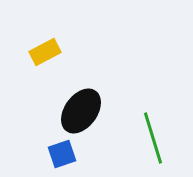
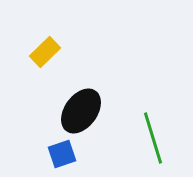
yellow rectangle: rotated 16 degrees counterclockwise
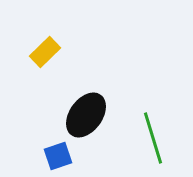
black ellipse: moved 5 px right, 4 px down
blue square: moved 4 px left, 2 px down
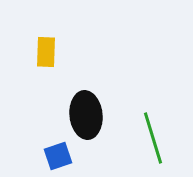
yellow rectangle: moved 1 px right; rotated 44 degrees counterclockwise
black ellipse: rotated 42 degrees counterclockwise
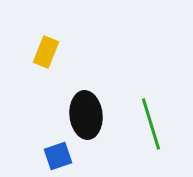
yellow rectangle: rotated 20 degrees clockwise
green line: moved 2 px left, 14 px up
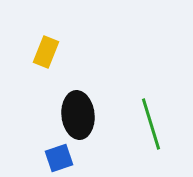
black ellipse: moved 8 px left
blue square: moved 1 px right, 2 px down
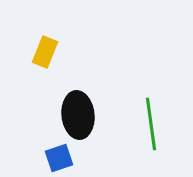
yellow rectangle: moved 1 px left
green line: rotated 9 degrees clockwise
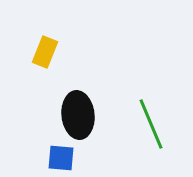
green line: rotated 15 degrees counterclockwise
blue square: moved 2 px right; rotated 24 degrees clockwise
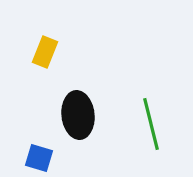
green line: rotated 9 degrees clockwise
blue square: moved 22 px left; rotated 12 degrees clockwise
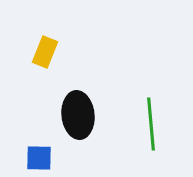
green line: rotated 9 degrees clockwise
blue square: rotated 16 degrees counterclockwise
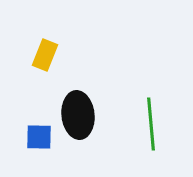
yellow rectangle: moved 3 px down
blue square: moved 21 px up
